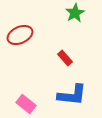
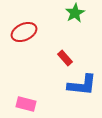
red ellipse: moved 4 px right, 3 px up
blue L-shape: moved 10 px right, 10 px up
pink rectangle: rotated 24 degrees counterclockwise
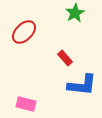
red ellipse: rotated 20 degrees counterclockwise
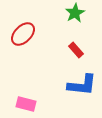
red ellipse: moved 1 px left, 2 px down
red rectangle: moved 11 px right, 8 px up
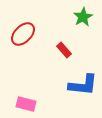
green star: moved 8 px right, 4 px down
red rectangle: moved 12 px left
blue L-shape: moved 1 px right
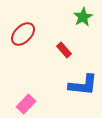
pink rectangle: rotated 60 degrees counterclockwise
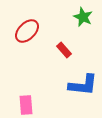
green star: rotated 18 degrees counterclockwise
red ellipse: moved 4 px right, 3 px up
pink rectangle: moved 1 px down; rotated 48 degrees counterclockwise
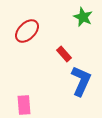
red rectangle: moved 4 px down
blue L-shape: moved 2 px left, 4 px up; rotated 72 degrees counterclockwise
pink rectangle: moved 2 px left
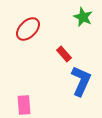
red ellipse: moved 1 px right, 2 px up
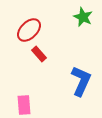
red ellipse: moved 1 px right, 1 px down
red rectangle: moved 25 px left
